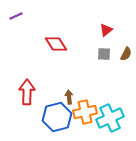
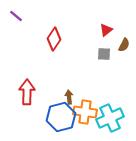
purple line: rotated 64 degrees clockwise
red diamond: moved 2 px left, 5 px up; rotated 65 degrees clockwise
brown semicircle: moved 2 px left, 9 px up
orange cross: rotated 20 degrees clockwise
blue hexagon: moved 4 px right
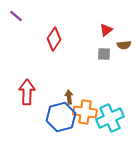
brown semicircle: rotated 56 degrees clockwise
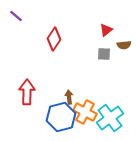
orange cross: rotated 20 degrees clockwise
cyan cross: rotated 12 degrees counterclockwise
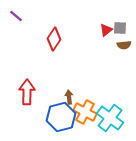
gray square: moved 16 px right, 26 px up
cyan cross: rotated 16 degrees counterclockwise
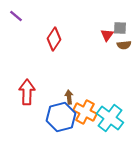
red triangle: moved 1 px right, 5 px down; rotated 16 degrees counterclockwise
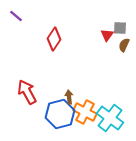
brown semicircle: rotated 120 degrees clockwise
red arrow: rotated 30 degrees counterclockwise
blue hexagon: moved 1 px left, 3 px up
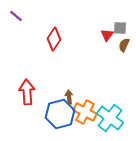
red arrow: rotated 25 degrees clockwise
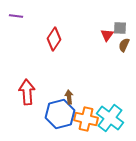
purple line: rotated 32 degrees counterclockwise
orange cross: moved 1 px right, 7 px down; rotated 15 degrees counterclockwise
